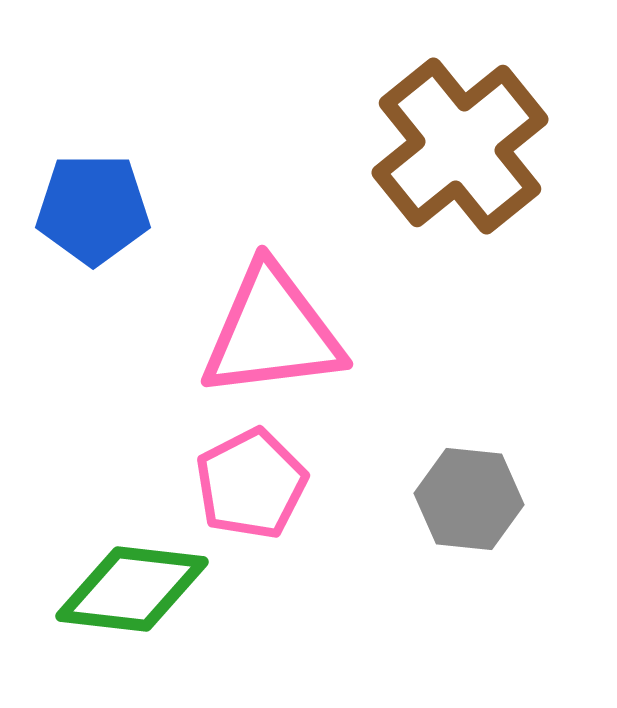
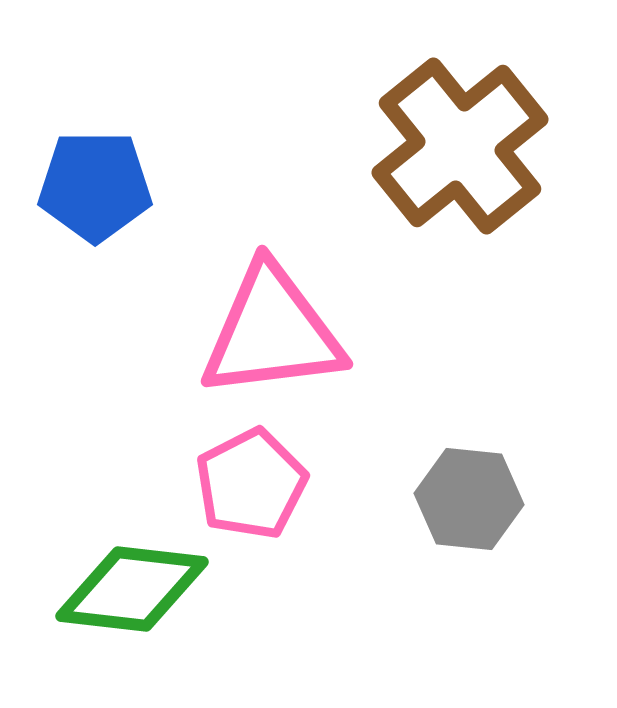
blue pentagon: moved 2 px right, 23 px up
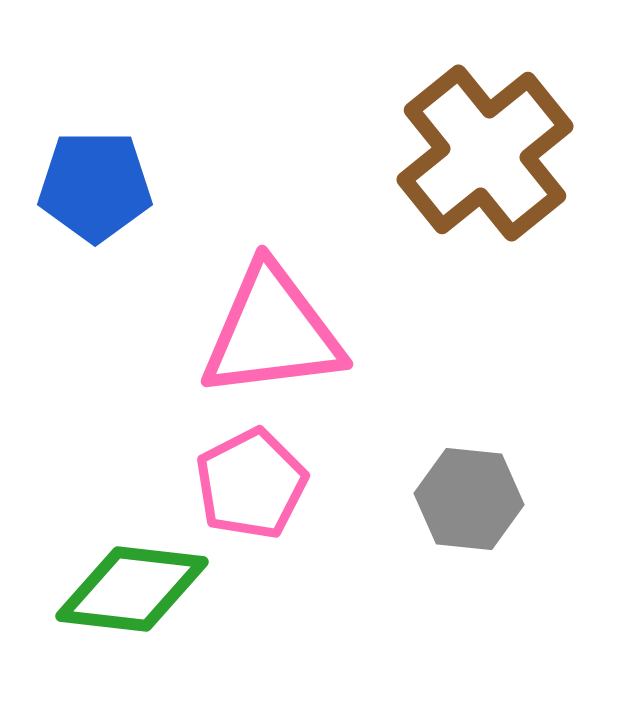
brown cross: moved 25 px right, 7 px down
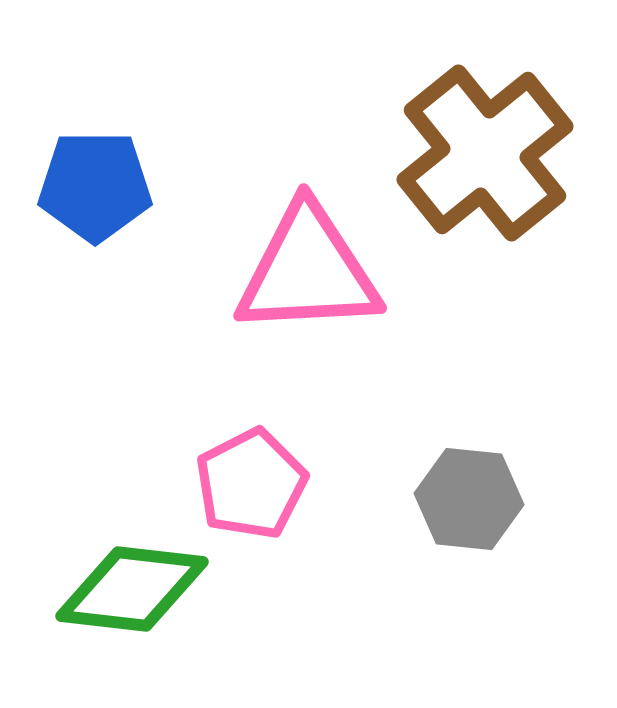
pink triangle: moved 36 px right, 61 px up; rotated 4 degrees clockwise
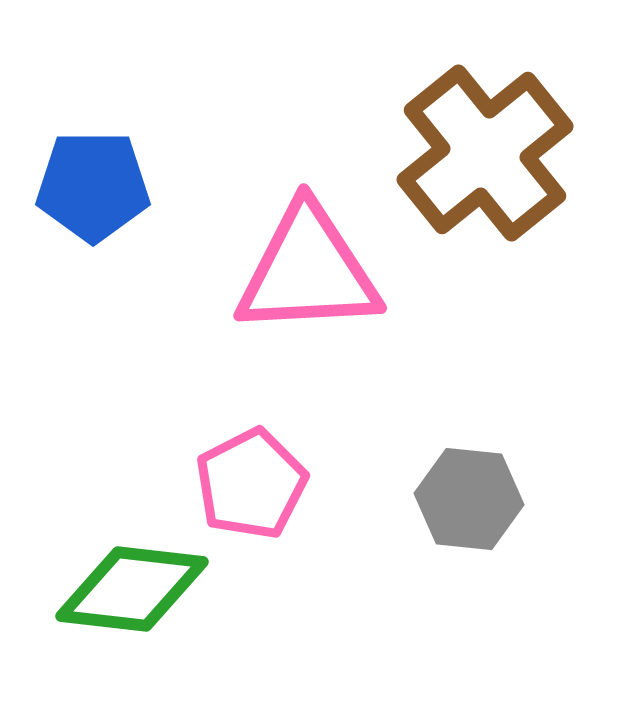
blue pentagon: moved 2 px left
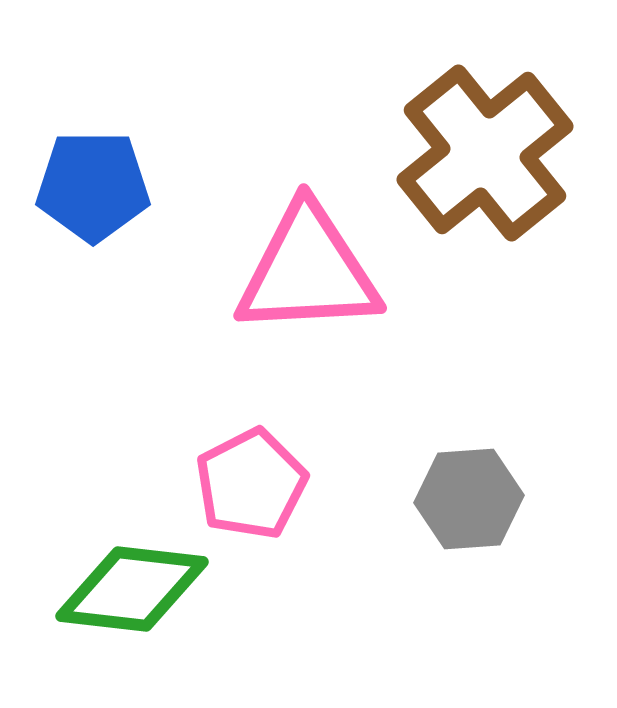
gray hexagon: rotated 10 degrees counterclockwise
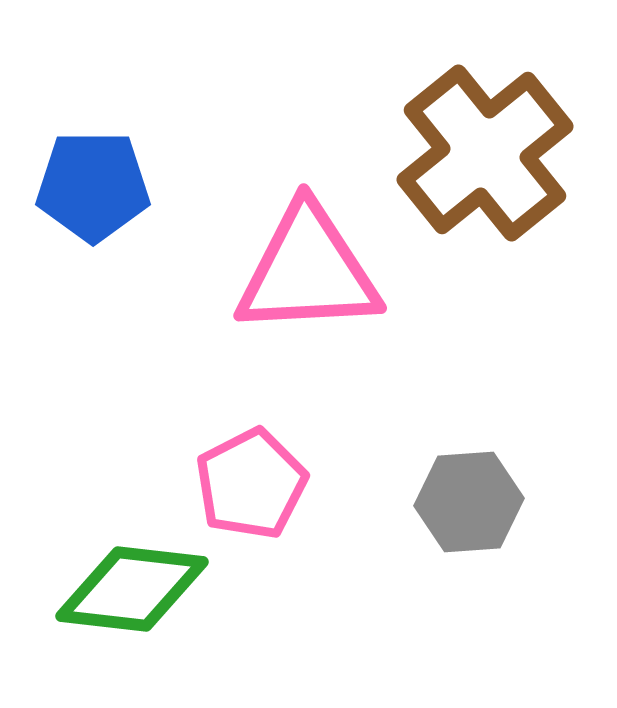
gray hexagon: moved 3 px down
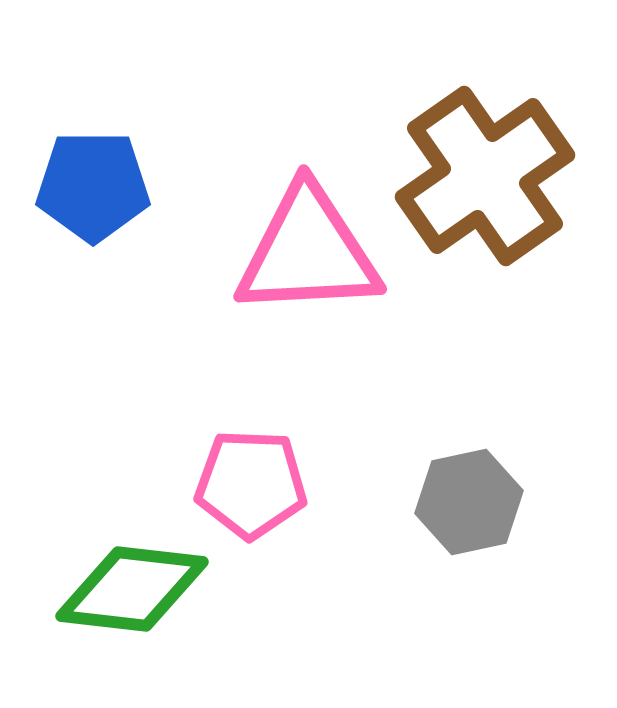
brown cross: moved 23 px down; rotated 4 degrees clockwise
pink triangle: moved 19 px up
pink pentagon: rotated 29 degrees clockwise
gray hexagon: rotated 8 degrees counterclockwise
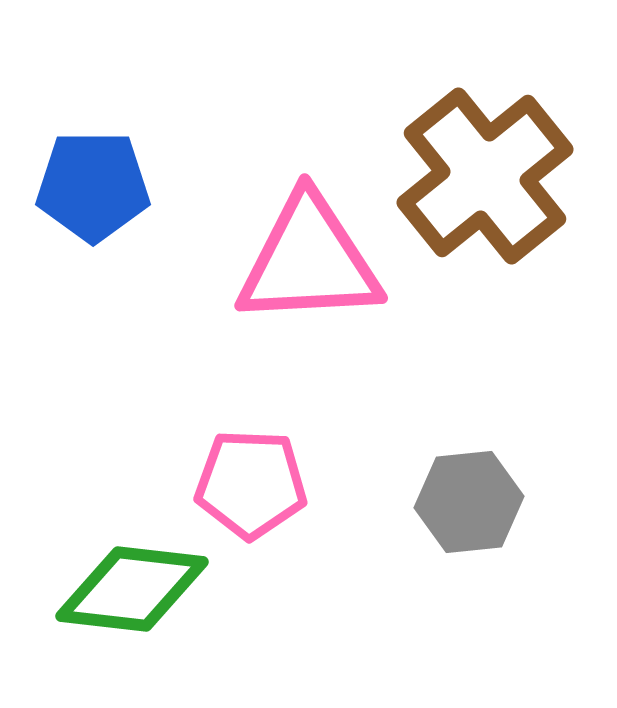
brown cross: rotated 4 degrees counterclockwise
pink triangle: moved 1 px right, 9 px down
gray hexagon: rotated 6 degrees clockwise
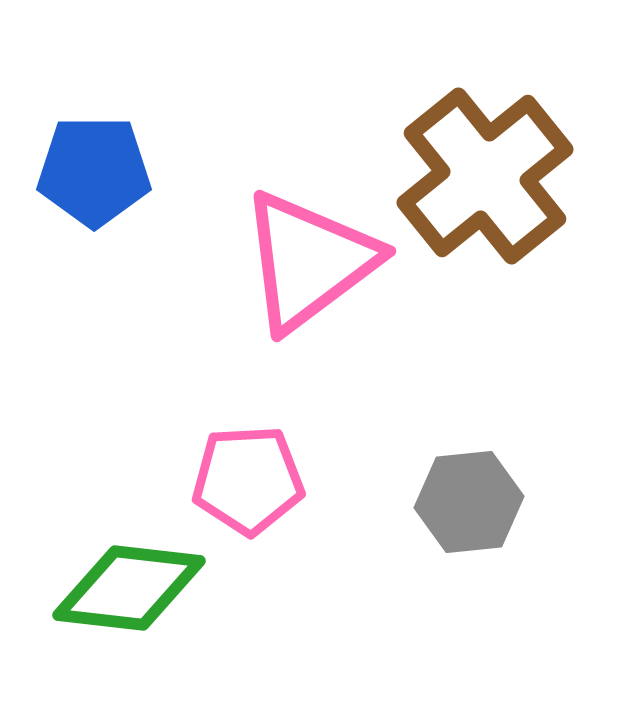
blue pentagon: moved 1 px right, 15 px up
pink triangle: rotated 34 degrees counterclockwise
pink pentagon: moved 3 px left, 4 px up; rotated 5 degrees counterclockwise
green diamond: moved 3 px left, 1 px up
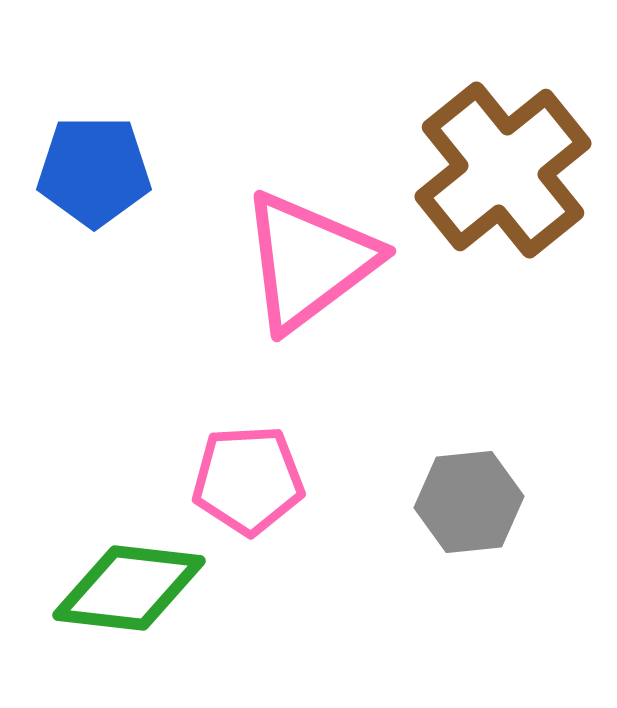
brown cross: moved 18 px right, 6 px up
